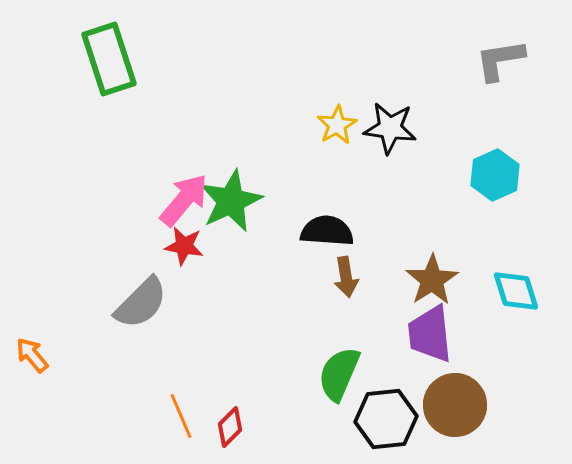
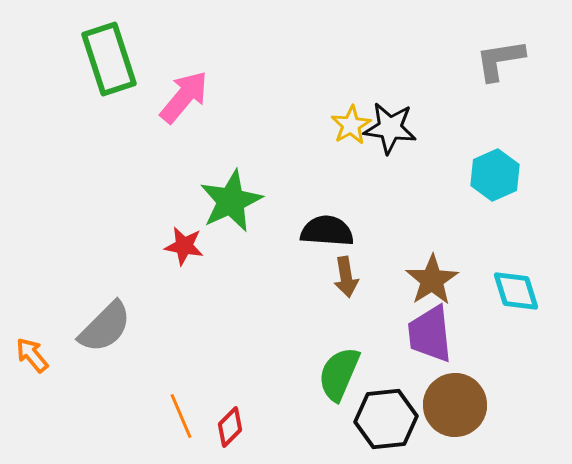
yellow star: moved 14 px right
pink arrow: moved 103 px up
gray semicircle: moved 36 px left, 24 px down
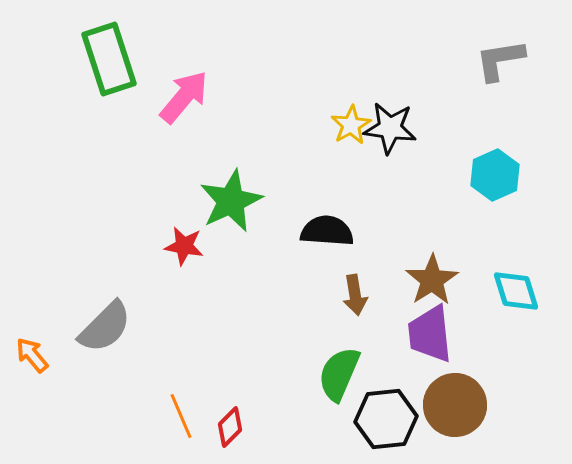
brown arrow: moved 9 px right, 18 px down
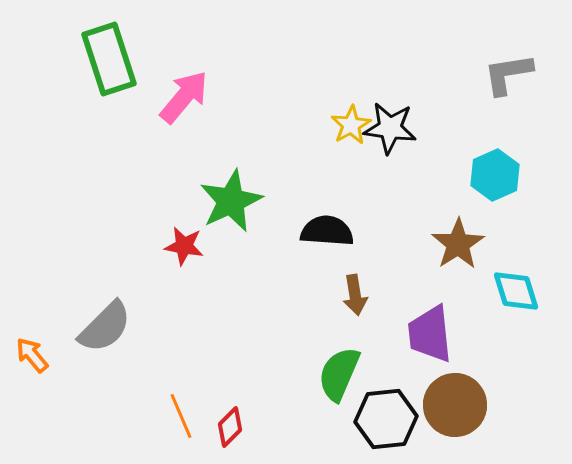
gray L-shape: moved 8 px right, 14 px down
brown star: moved 26 px right, 36 px up
